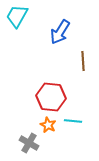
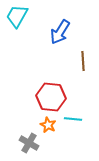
cyan line: moved 2 px up
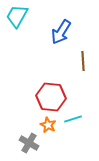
blue arrow: moved 1 px right
cyan line: rotated 24 degrees counterclockwise
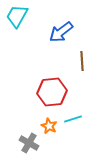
blue arrow: rotated 20 degrees clockwise
brown line: moved 1 px left
red hexagon: moved 1 px right, 5 px up; rotated 12 degrees counterclockwise
orange star: moved 1 px right, 1 px down
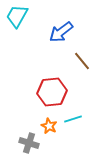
brown line: rotated 36 degrees counterclockwise
gray cross: rotated 12 degrees counterclockwise
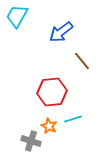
gray cross: moved 2 px right, 2 px up
